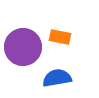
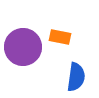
blue semicircle: moved 19 px right, 1 px up; rotated 108 degrees clockwise
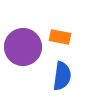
blue semicircle: moved 14 px left, 1 px up
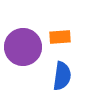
orange rectangle: rotated 15 degrees counterclockwise
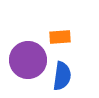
purple circle: moved 5 px right, 13 px down
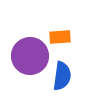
purple circle: moved 2 px right, 4 px up
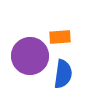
blue semicircle: moved 1 px right, 2 px up
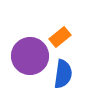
orange rectangle: rotated 35 degrees counterclockwise
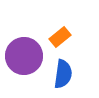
purple circle: moved 6 px left
